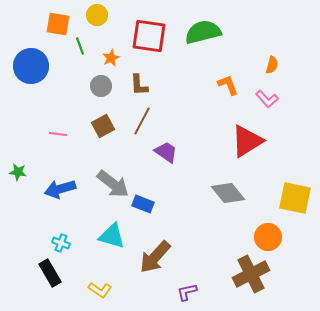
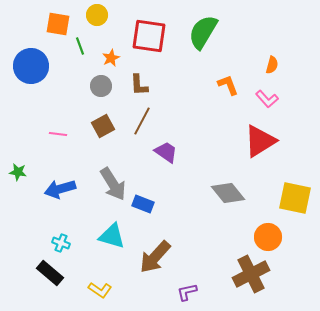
green semicircle: rotated 45 degrees counterclockwise
red triangle: moved 13 px right
gray arrow: rotated 20 degrees clockwise
black rectangle: rotated 20 degrees counterclockwise
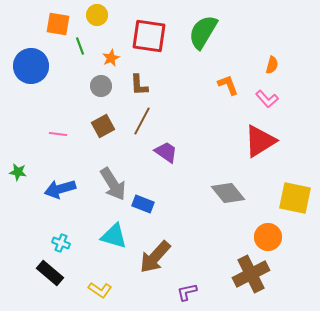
cyan triangle: moved 2 px right
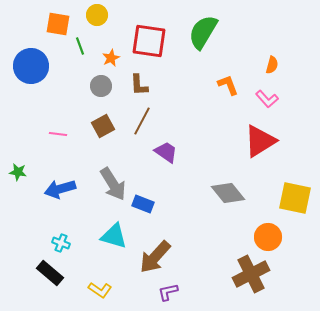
red square: moved 5 px down
purple L-shape: moved 19 px left
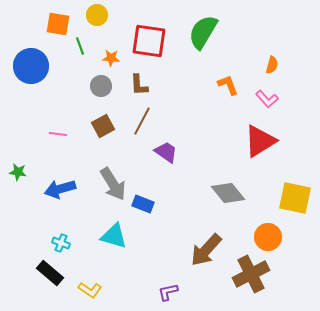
orange star: rotated 30 degrees clockwise
brown arrow: moved 51 px right, 7 px up
yellow L-shape: moved 10 px left
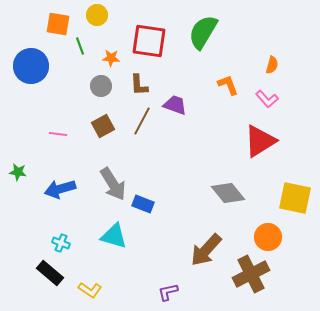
purple trapezoid: moved 9 px right, 47 px up; rotated 15 degrees counterclockwise
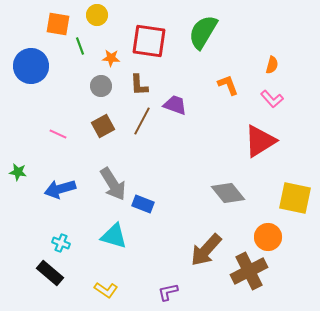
pink L-shape: moved 5 px right
pink line: rotated 18 degrees clockwise
brown cross: moved 2 px left, 3 px up
yellow L-shape: moved 16 px right
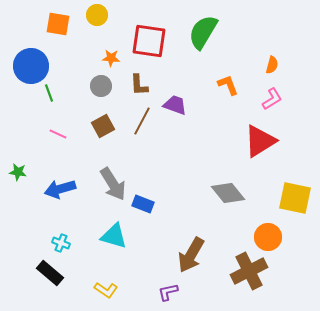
green line: moved 31 px left, 47 px down
pink L-shape: rotated 80 degrees counterclockwise
brown arrow: moved 15 px left, 5 px down; rotated 12 degrees counterclockwise
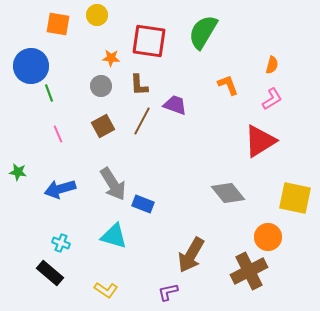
pink line: rotated 42 degrees clockwise
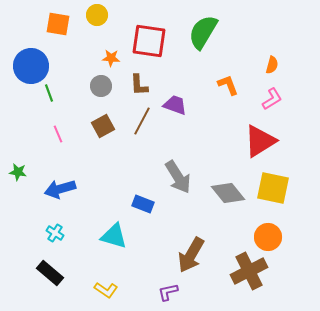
gray arrow: moved 65 px right, 7 px up
yellow square: moved 22 px left, 10 px up
cyan cross: moved 6 px left, 10 px up; rotated 12 degrees clockwise
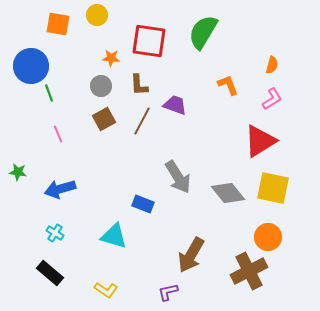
brown square: moved 1 px right, 7 px up
